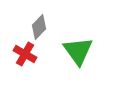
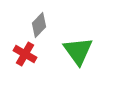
gray diamond: moved 2 px up
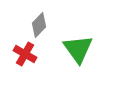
green triangle: moved 2 px up
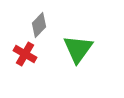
green triangle: rotated 12 degrees clockwise
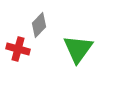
red cross: moved 7 px left, 5 px up; rotated 15 degrees counterclockwise
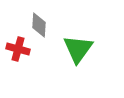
gray diamond: rotated 40 degrees counterclockwise
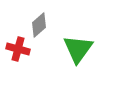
gray diamond: rotated 45 degrees clockwise
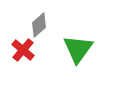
red cross: moved 5 px right, 1 px down; rotated 25 degrees clockwise
